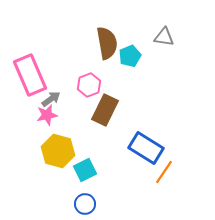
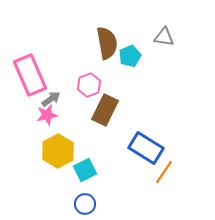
yellow hexagon: rotated 16 degrees clockwise
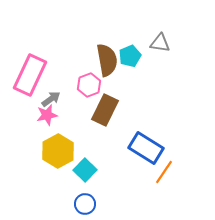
gray triangle: moved 4 px left, 6 px down
brown semicircle: moved 17 px down
pink rectangle: rotated 48 degrees clockwise
cyan square: rotated 20 degrees counterclockwise
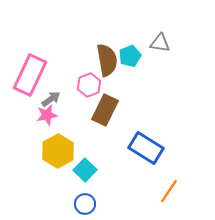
orange line: moved 5 px right, 19 px down
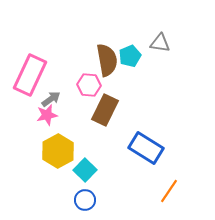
pink hexagon: rotated 25 degrees clockwise
blue circle: moved 4 px up
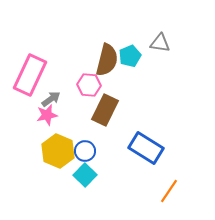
brown semicircle: rotated 24 degrees clockwise
yellow hexagon: rotated 8 degrees counterclockwise
cyan square: moved 5 px down
blue circle: moved 49 px up
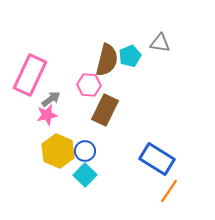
blue rectangle: moved 11 px right, 11 px down
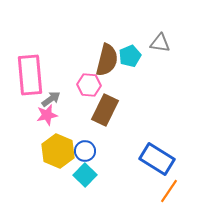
pink rectangle: rotated 30 degrees counterclockwise
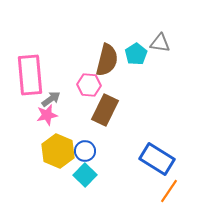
cyan pentagon: moved 6 px right, 2 px up; rotated 10 degrees counterclockwise
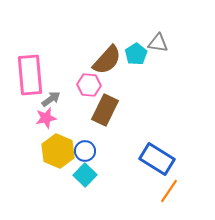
gray triangle: moved 2 px left
brown semicircle: rotated 28 degrees clockwise
pink star: moved 1 px left, 3 px down
